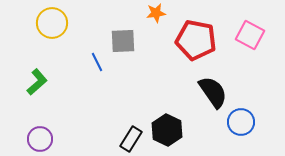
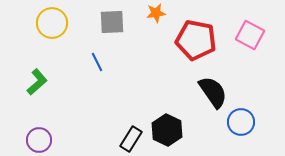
gray square: moved 11 px left, 19 px up
purple circle: moved 1 px left, 1 px down
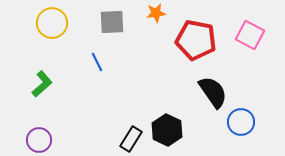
green L-shape: moved 5 px right, 2 px down
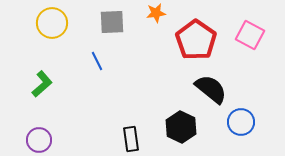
red pentagon: rotated 24 degrees clockwise
blue line: moved 1 px up
black semicircle: moved 2 px left, 3 px up; rotated 16 degrees counterclockwise
black hexagon: moved 14 px right, 3 px up
black rectangle: rotated 40 degrees counterclockwise
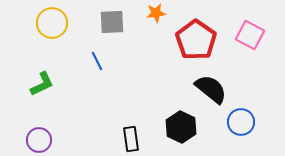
green L-shape: rotated 16 degrees clockwise
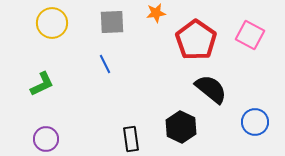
blue line: moved 8 px right, 3 px down
blue circle: moved 14 px right
purple circle: moved 7 px right, 1 px up
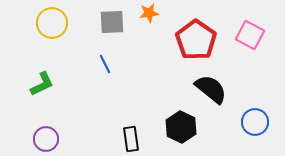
orange star: moved 7 px left
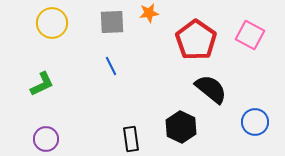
blue line: moved 6 px right, 2 px down
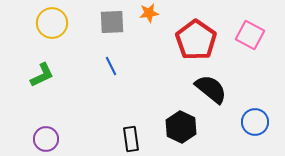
green L-shape: moved 9 px up
